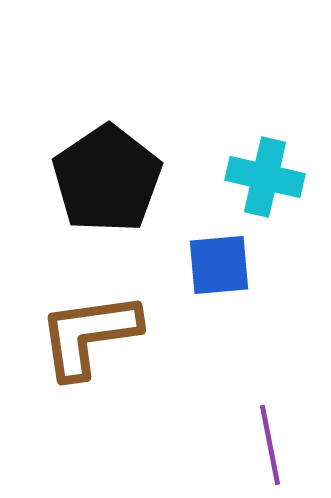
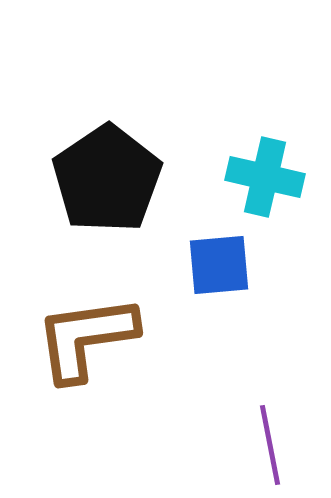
brown L-shape: moved 3 px left, 3 px down
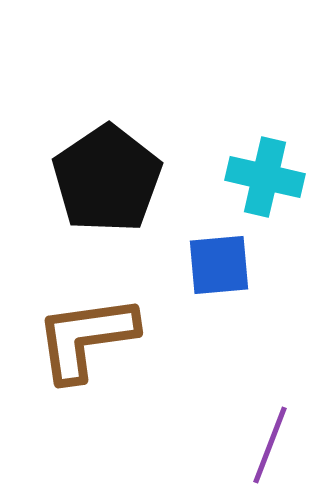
purple line: rotated 32 degrees clockwise
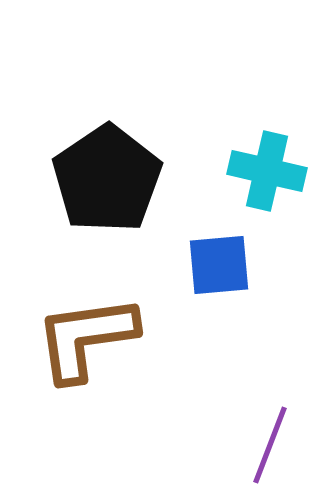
cyan cross: moved 2 px right, 6 px up
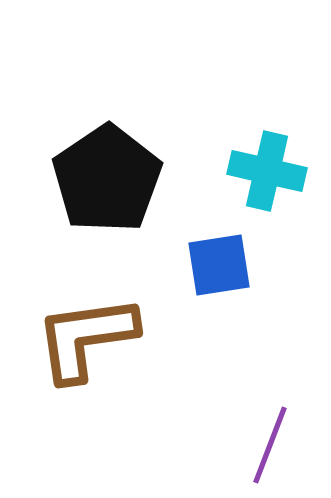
blue square: rotated 4 degrees counterclockwise
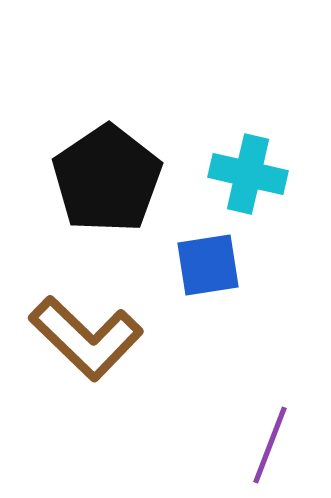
cyan cross: moved 19 px left, 3 px down
blue square: moved 11 px left
brown L-shape: rotated 128 degrees counterclockwise
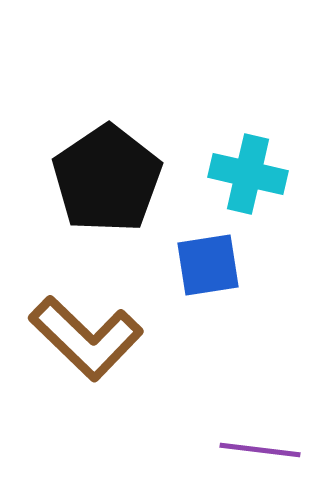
purple line: moved 10 px left, 5 px down; rotated 76 degrees clockwise
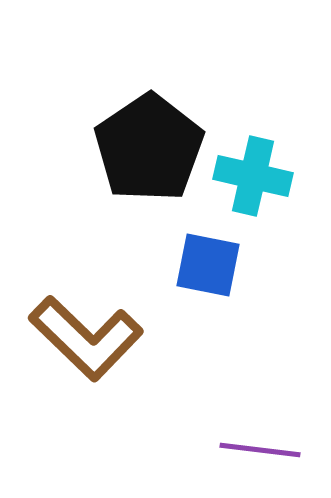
cyan cross: moved 5 px right, 2 px down
black pentagon: moved 42 px right, 31 px up
blue square: rotated 20 degrees clockwise
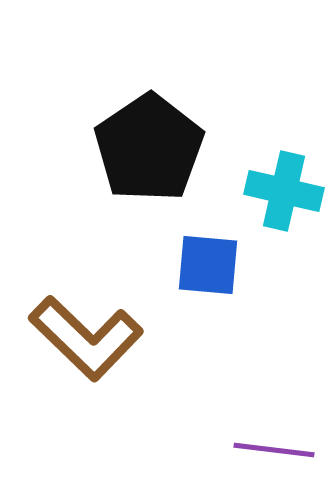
cyan cross: moved 31 px right, 15 px down
blue square: rotated 6 degrees counterclockwise
purple line: moved 14 px right
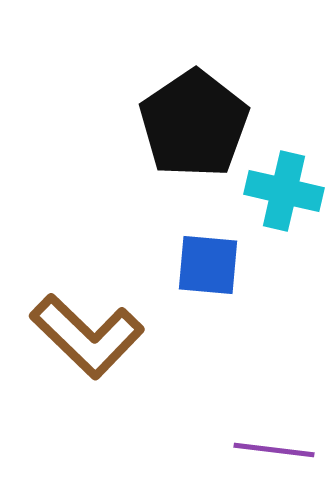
black pentagon: moved 45 px right, 24 px up
brown L-shape: moved 1 px right, 2 px up
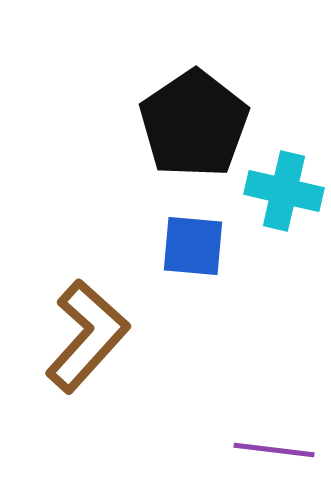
blue square: moved 15 px left, 19 px up
brown L-shape: rotated 92 degrees counterclockwise
